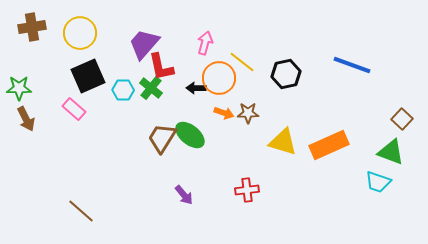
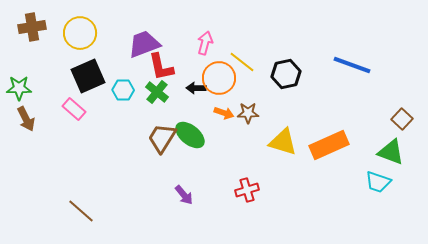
purple trapezoid: rotated 28 degrees clockwise
green cross: moved 6 px right, 4 px down
red cross: rotated 10 degrees counterclockwise
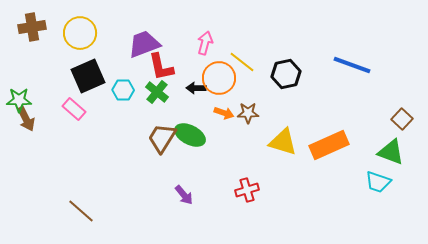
green star: moved 12 px down
green ellipse: rotated 12 degrees counterclockwise
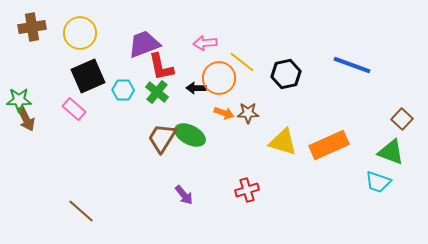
pink arrow: rotated 110 degrees counterclockwise
